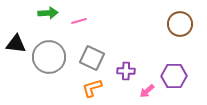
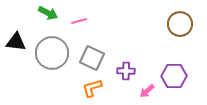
green arrow: rotated 30 degrees clockwise
black triangle: moved 2 px up
gray circle: moved 3 px right, 4 px up
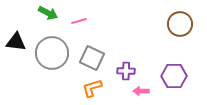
pink arrow: moved 6 px left; rotated 42 degrees clockwise
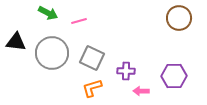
brown circle: moved 1 px left, 6 px up
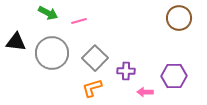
gray square: moved 3 px right; rotated 20 degrees clockwise
pink arrow: moved 4 px right, 1 px down
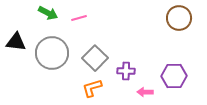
pink line: moved 3 px up
